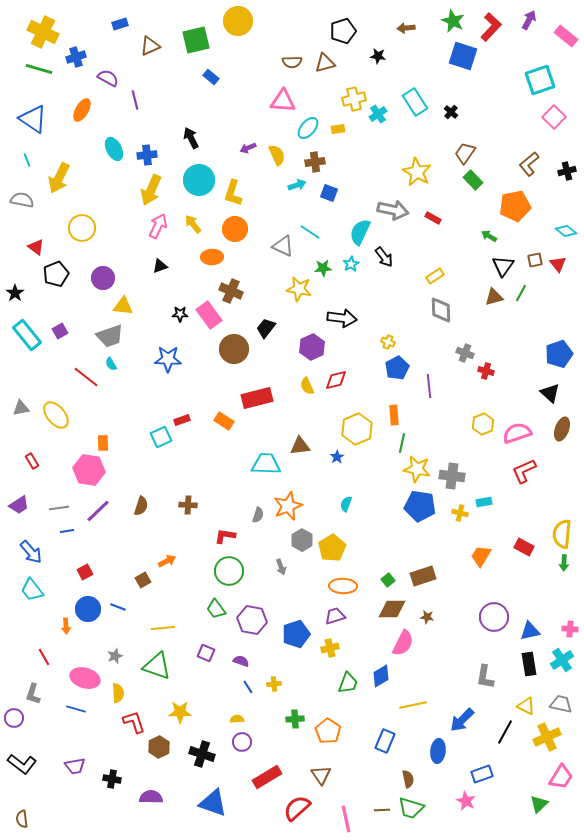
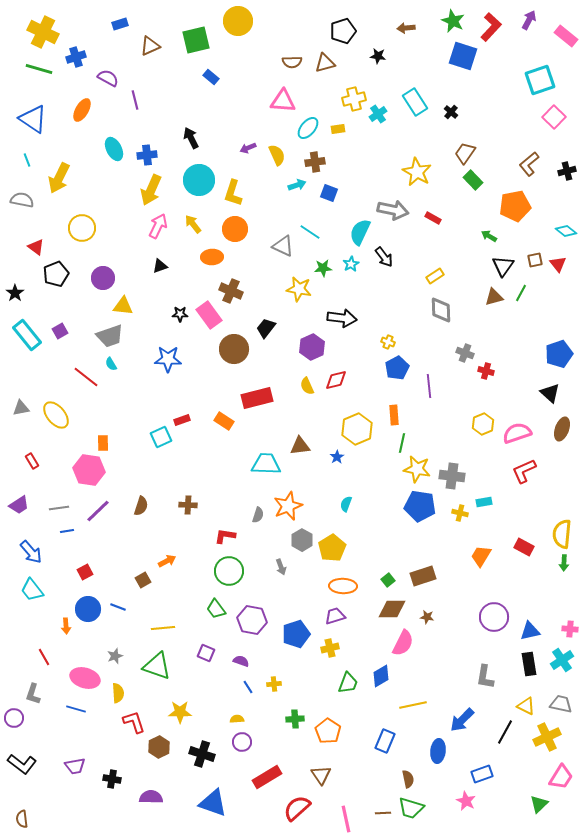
brown line at (382, 810): moved 1 px right, 3 px down
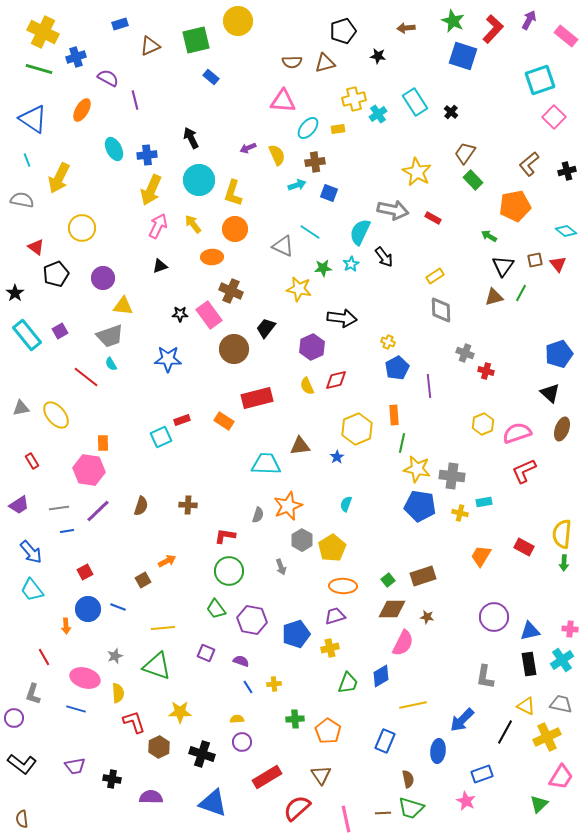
red L-shape at (491, 27): moved 2 px right, 2 px down
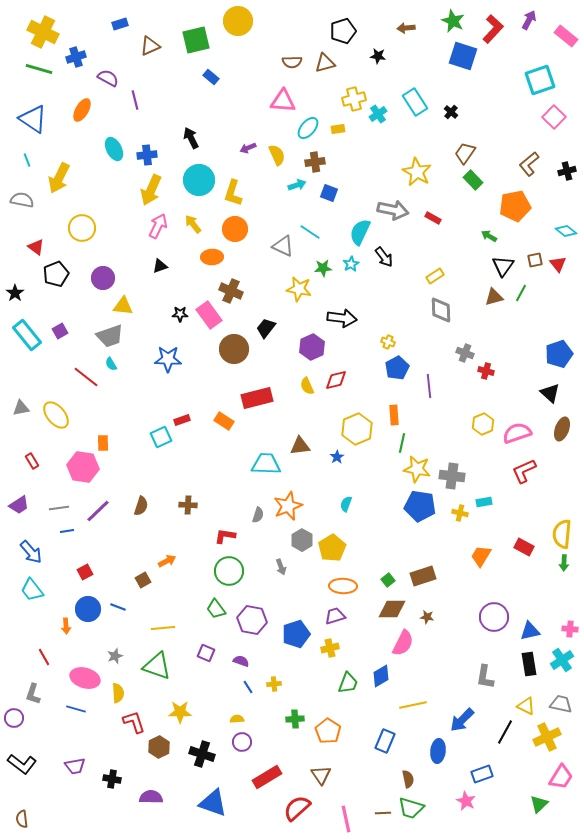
pink hexagon at (89, 470): moved 6 px left, 3 px up
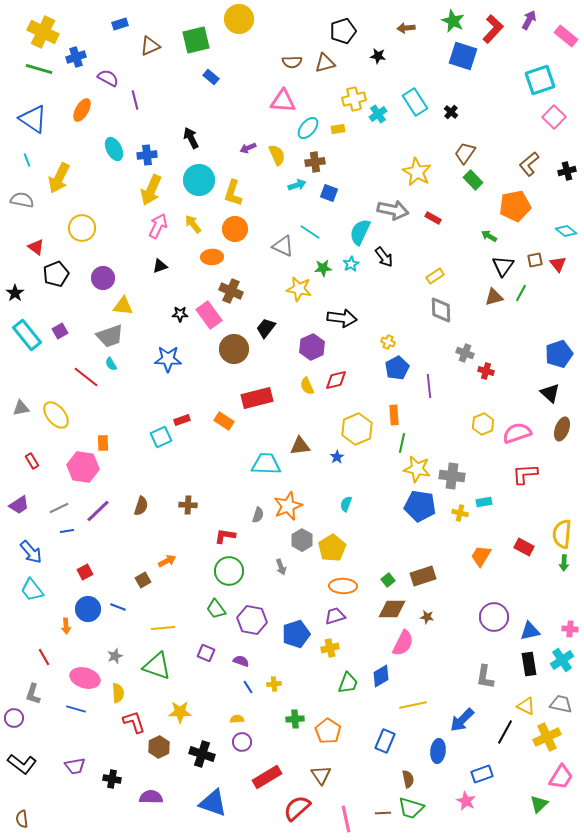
yellow circle at (238, 21): moved 1 px right, 2 px up
red L-shape at (524, 471): moved 1 px right, 3 px down; rotated 20 degrees clockwise
gray line at (59, 508): rotated 18 degrees counterclockwise
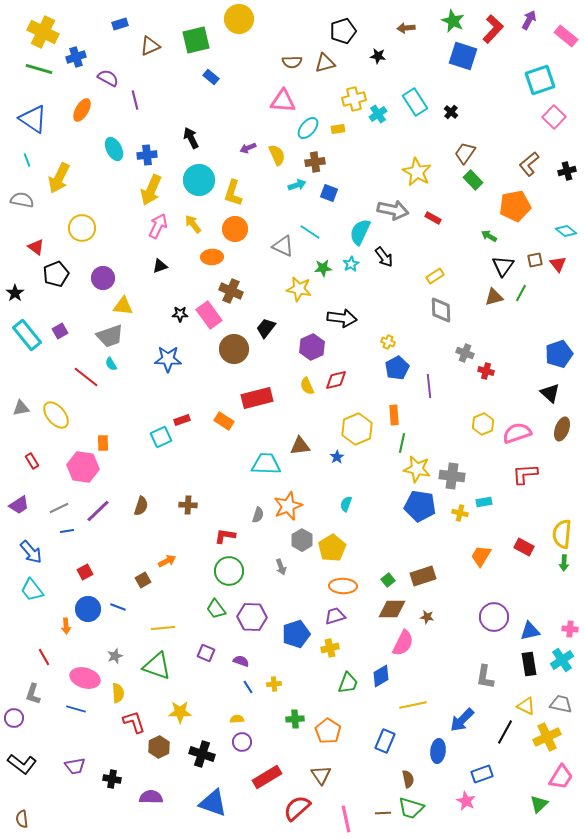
purple hexagon at (252, 620): moved 3 px up; rotated 8 degrees counterclockwise
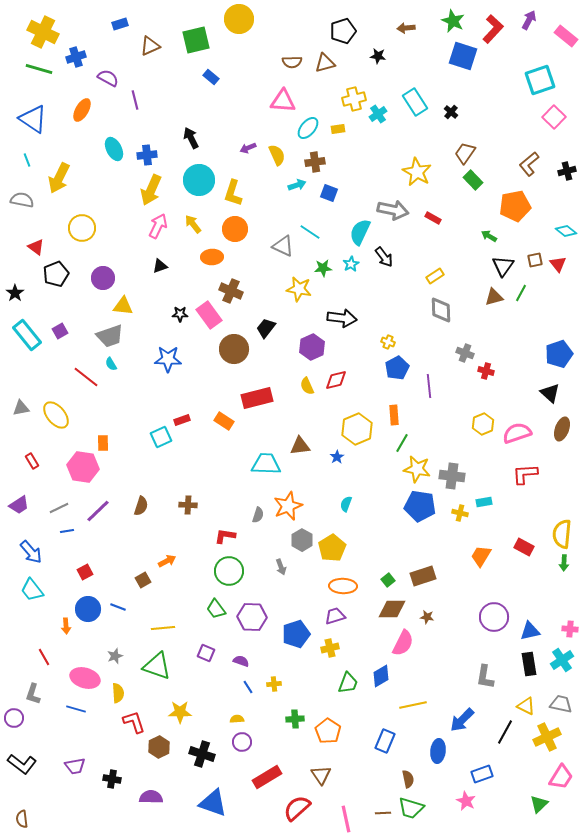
green line at (402, 443): rotated 18 degrees clockwise
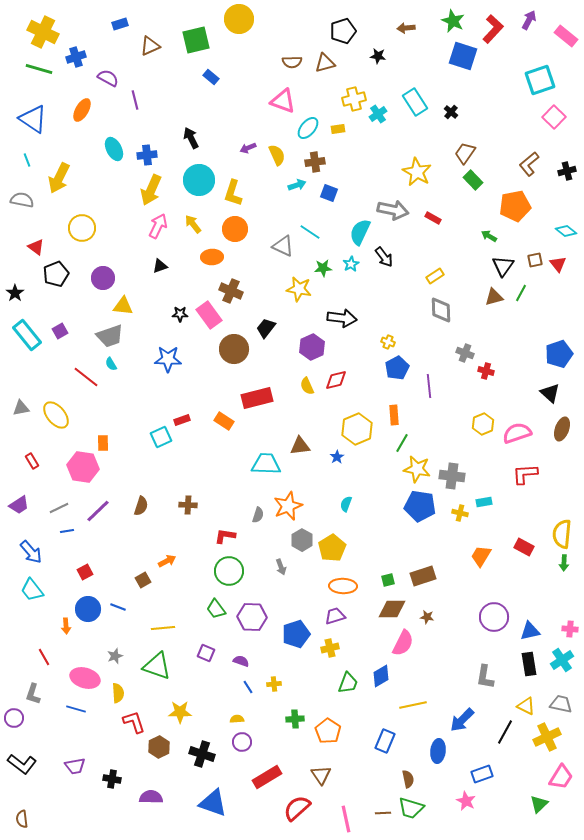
pink triangle at (283, 101): rotated 16 degrees clockwise
green square at (388, 580): rotated 24 degrees clockwise
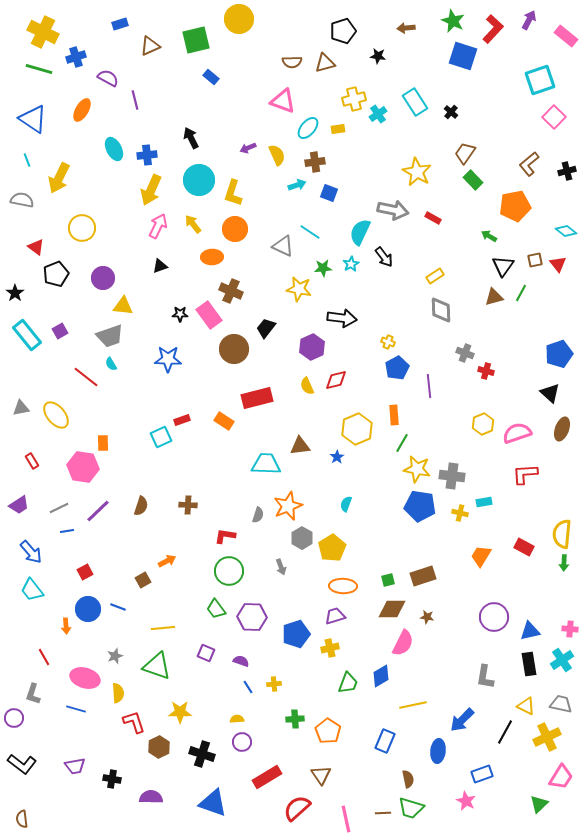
gray hexagon at (302, 540): moved 2 px up
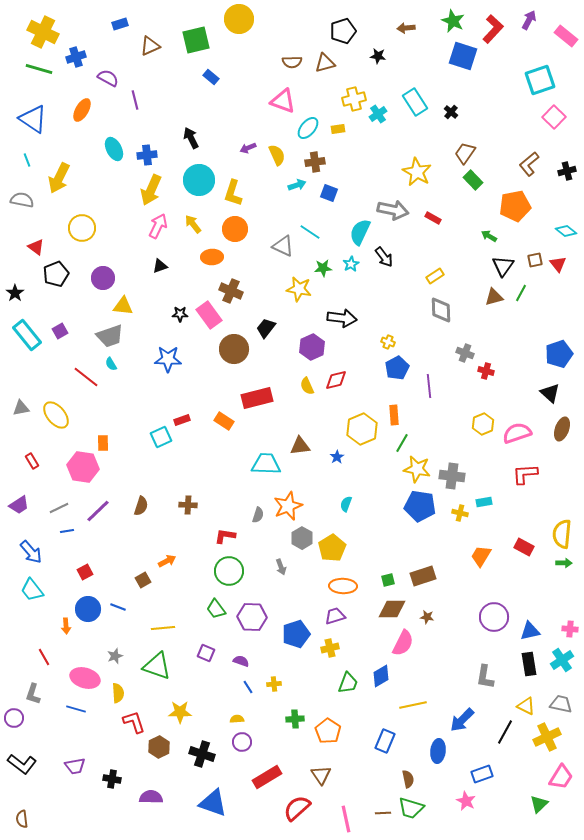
yellow hexagon at (357, 429): moved 5 px right
green arrow at (564, 563): rotated 91 degrees counterclockwise
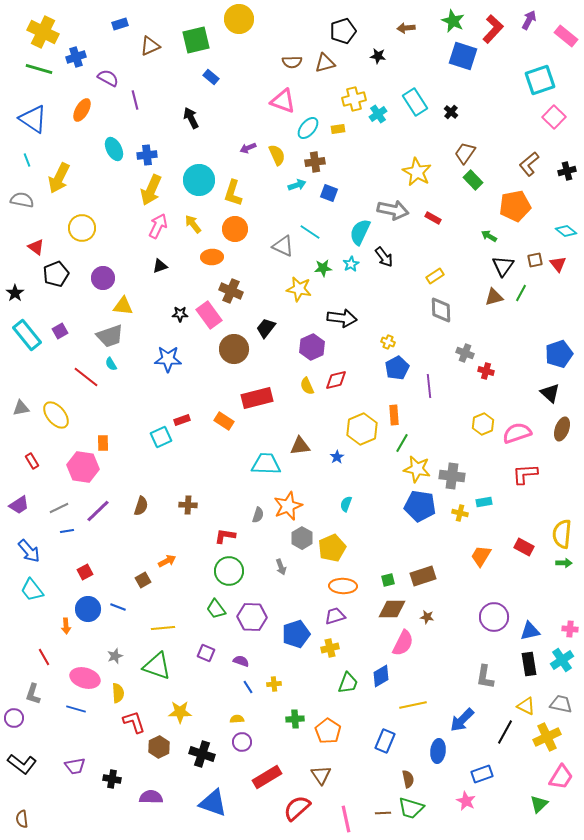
black arrow at (191, 138): moved 20 px up
yellow pentagon at (332, 548): rotated 8 degrees clockwise
blue arrow at (31, 552): moved 2 px left, 1 px up
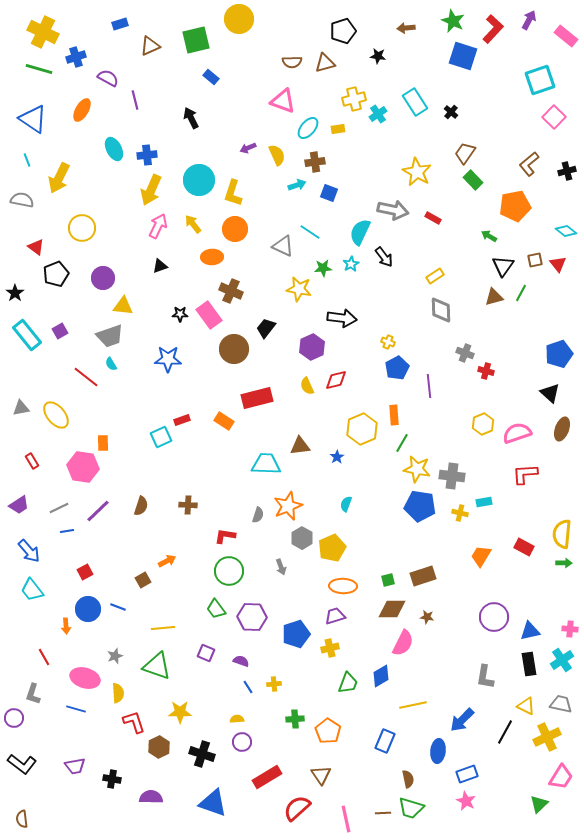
blue rectangle at (482, 774): moved 15 px left
